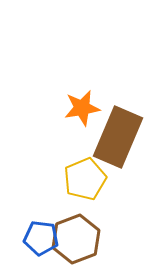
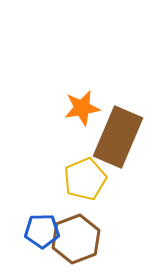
blue pentagon: moved 1 px right, 7 px up; rotated 8 degrees counterclockwise
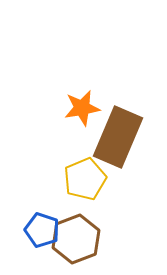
blue pentagon: moved 1 px up; rotated 20 degrees clockwise
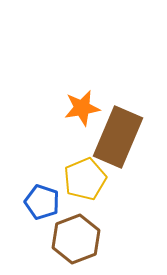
blue pentagon: moved 28 px up
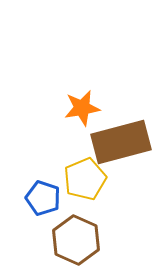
brown rectangle: moved 3 px right, 5 px down; rotated 52 degrees clockwise
blue pentagon: moved 1 px right, 4 px up
brown hexagon: moved 1 px down; rotated 15 degrees counterclockwise
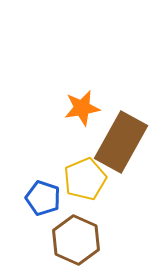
brown rectangle: rotated 46 degrees counterclockwise
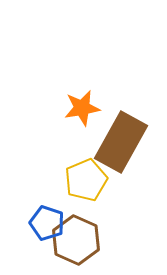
yellow pentagon: moved 1 px right, 1 px down
blue pentagon: moved 4 px right, 25 px down
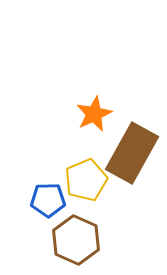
orange star: moved 12 px right, 6 px down; rotated 15 degrees counterclockwise
brown rectangle: moved 11 px right, 11 px down
blue pentagon: moved 1 px right, 23 px up; rotated 20 degrees counterclockwise
